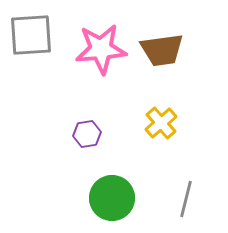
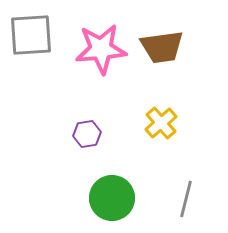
brown trapezoid: moved 3 px up
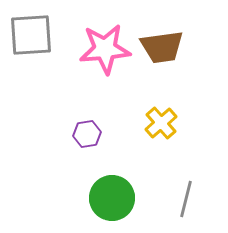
pink star: moved 4 px right
